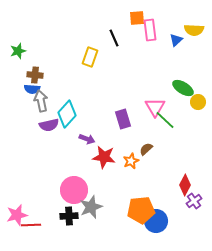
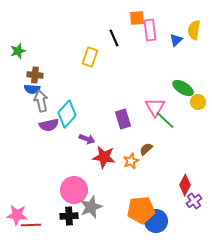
yellow semicircle: rotated 96 degrees clockwise
pink star: rotated 20 degrees clockwise
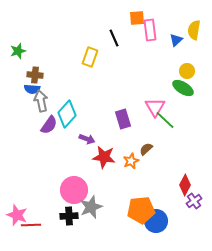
yellow circle: moved 11 px left, 31 px up
purple semicircle: rotated 42 degrees counterclockwise
pink star: rotated 15 degrees clockwise
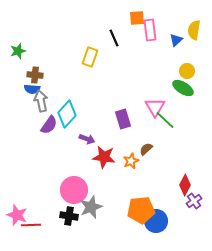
black cross: rotated 12 degrees clockwise
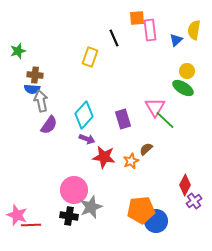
cyan diamond: moved 17 px right, 1 px down
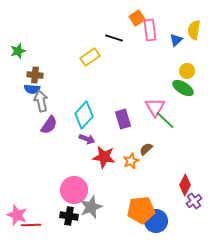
orange square: rotated 28 degrees counterclockwise
black line: rotated 48 degrees counterclockwise
yellow rectangle: rotated 36 degrees clockwise
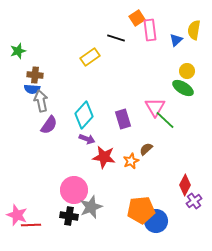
black line: moved 2 px right
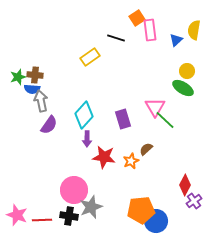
green star: moved 26 px down
purple arrow: rotated 70 degrees clockwise
red line: moved 11 px right, 5 px up
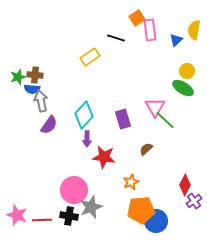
orange star: moved 21 px down
